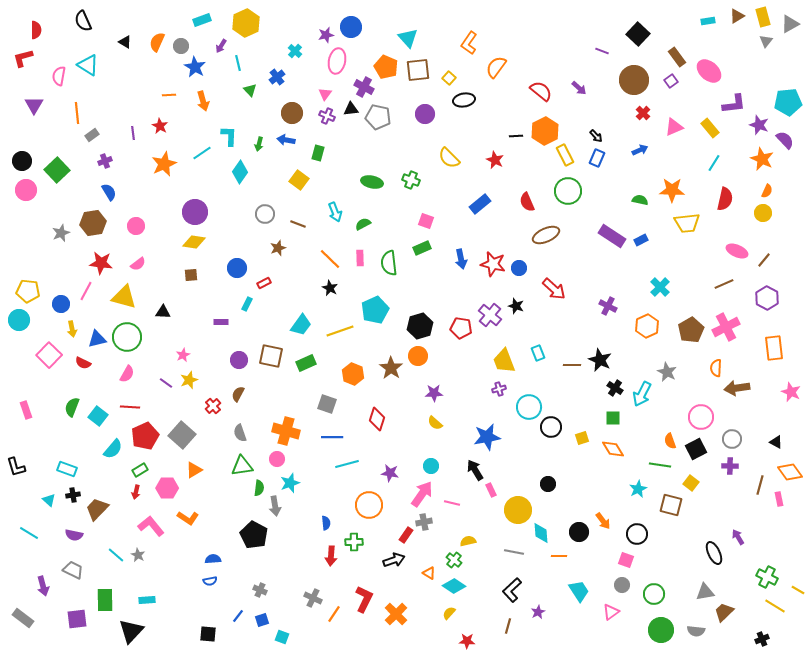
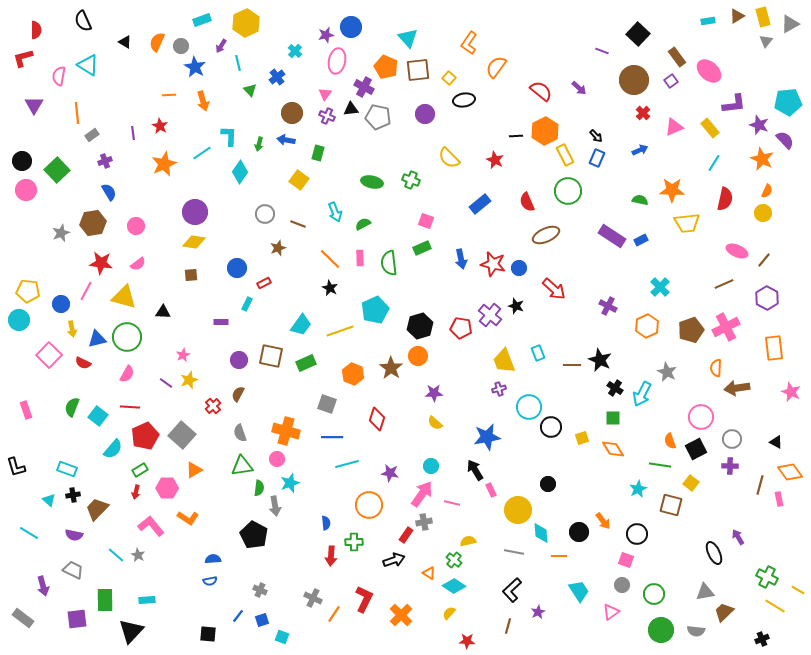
brown pentagon at (691, 330): rotated 10 degrees clockwise
orange cross at (396, 614): moved 5 px right, 1 px down
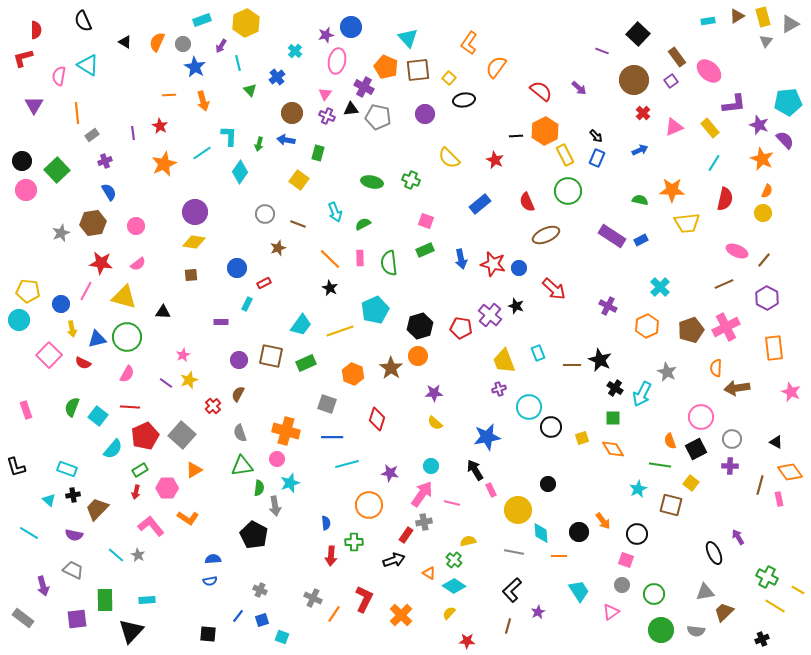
gray circle at (181, 46): moved 2 px right, 2 px up
green rectangle at (422, 248): moved 3 px right, 2 px down
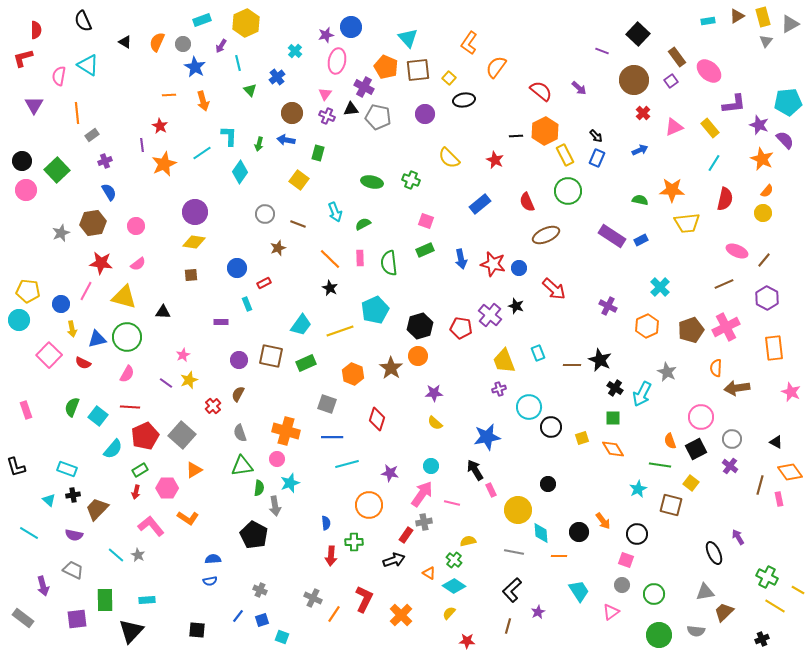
purple line at (133, 133): moved 9 px right, 12 px down
orange semicircle at (767, 191): rotated 16 degrees clockwise
cyan rectangle at (247, 304): rotated 48 degrees counterclockwise
purple cross at (730, 466): rotated 35 degrees clockwise
green circle at (661, 630): moved 2 px left, 5 px down
black square at (208, 634): moved 11 px left, 4 px up
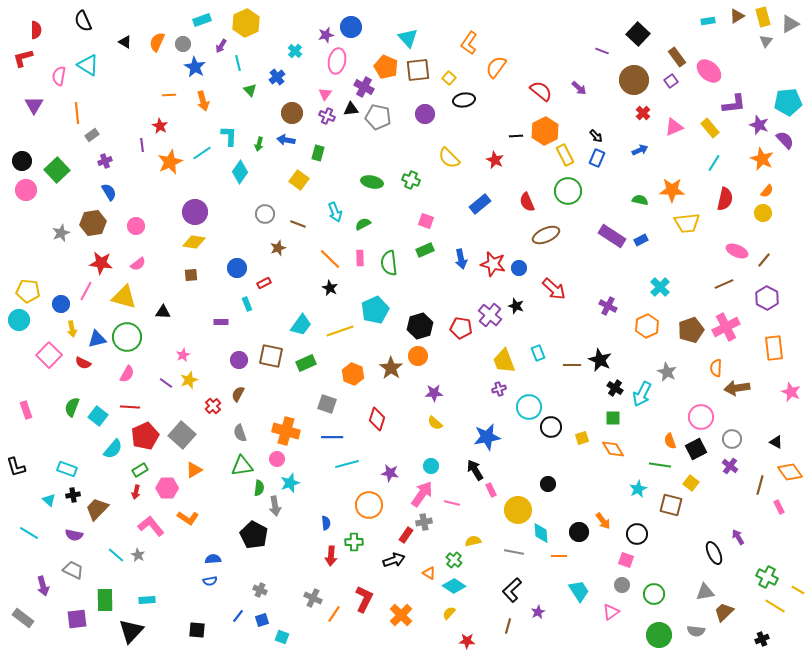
orange star at (164, 164): moved 6 px right, 2 px up
pink rectangle at (779, 499): moved 8 px down; rotated 16 degrees counterclockwise
yellow semicircle at (468, 541): moved 5 px right
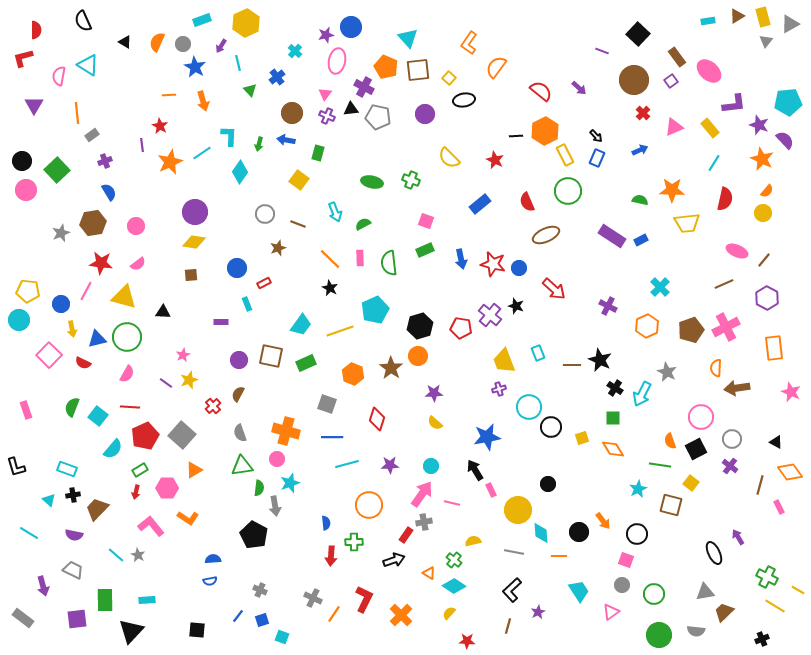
purple star at (390, 473): moved 8 px up; rotated 12 degrees counterclockwise
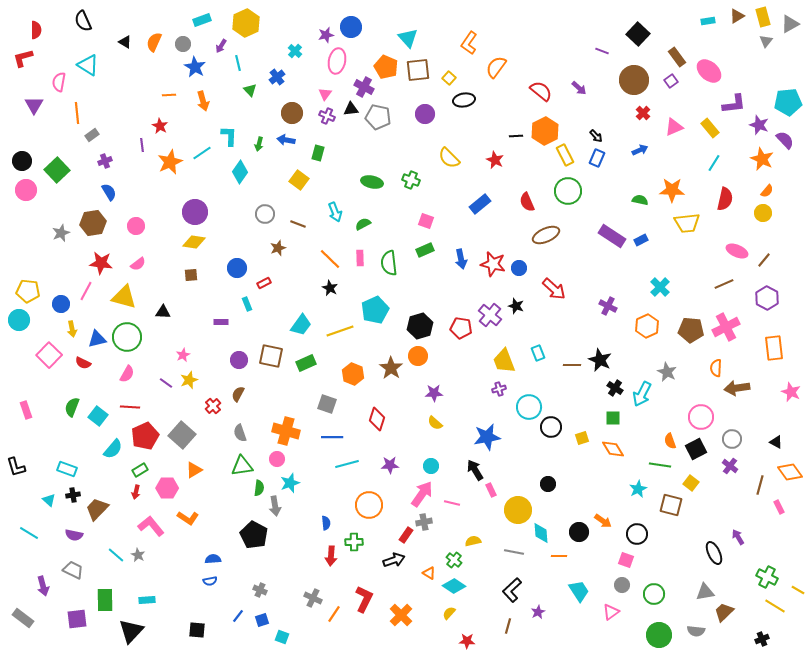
orange semicircle at (157, 42): moved 3 px left
pink semicircle at (59, 76): moved 6 px down
brown pentagon at (691, 330): rotated 25 degrees clockwise
orange arrow at (603, 521): rotated 18 degrees counterclockwise
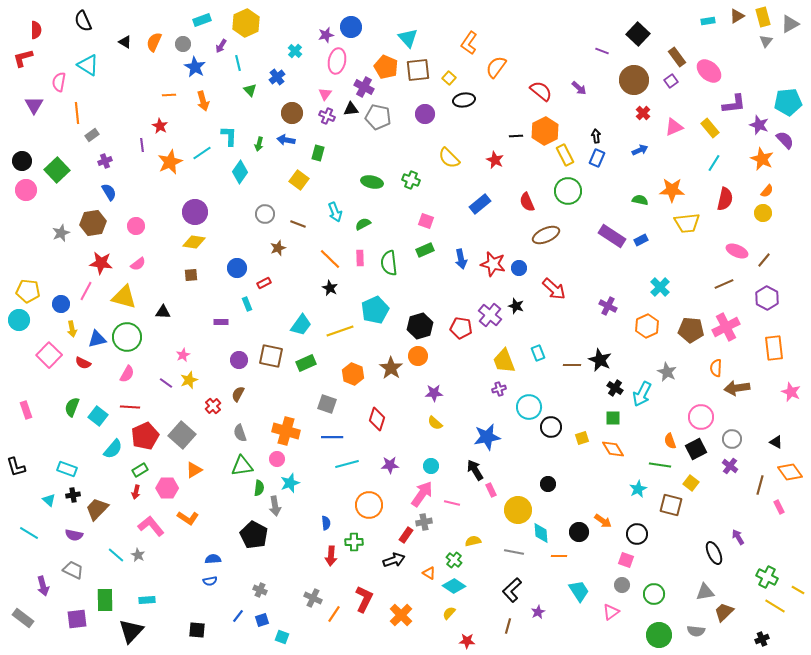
black arrow at (596, 136): rotated 144 degrees counterclockwise
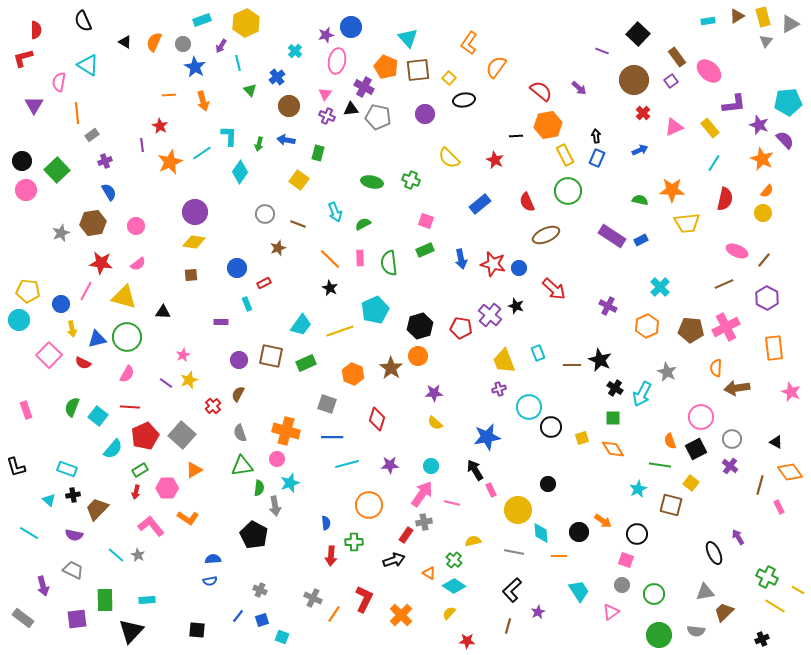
brown circle at (292, 113): moved 3 px left, 7 px up
orange hexagon at (545, 131): moved 3 px right, 6 px up; rotated 16 degrees clockwise
